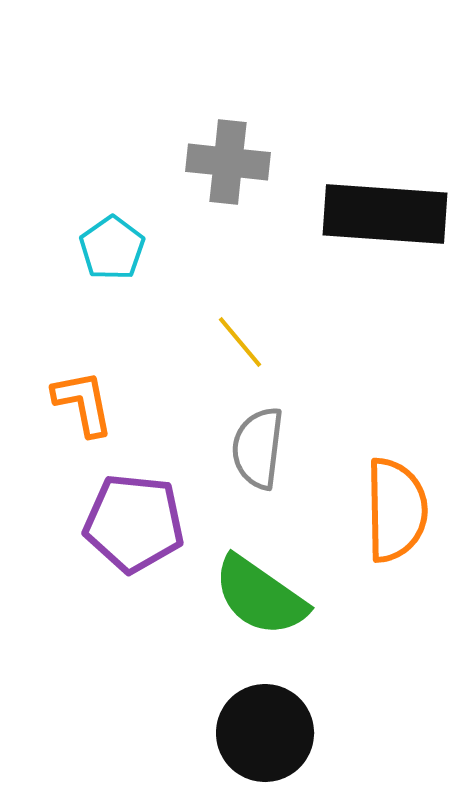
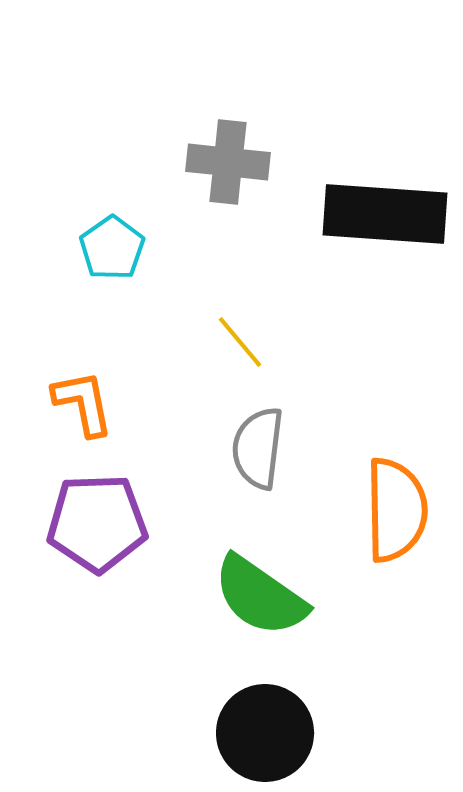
purple pentagon: moved 37 px left; rotated 8 degrees counterclockwise
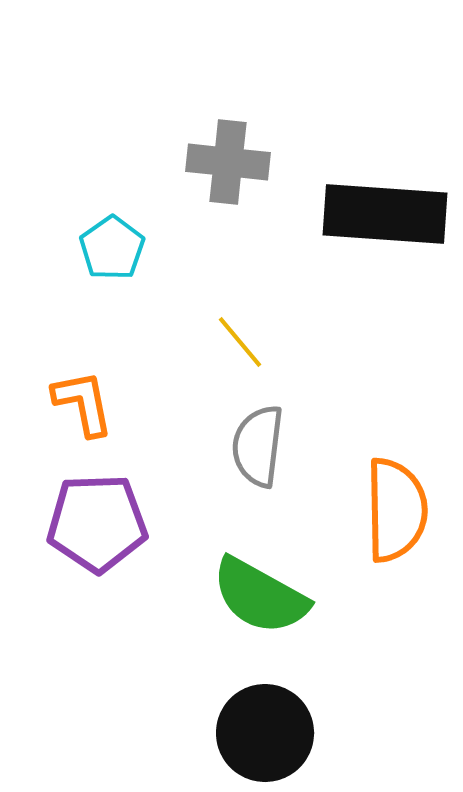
gray semicircle: moved 2 px up
green semicircle: rotated 6 degrees counterclockwise
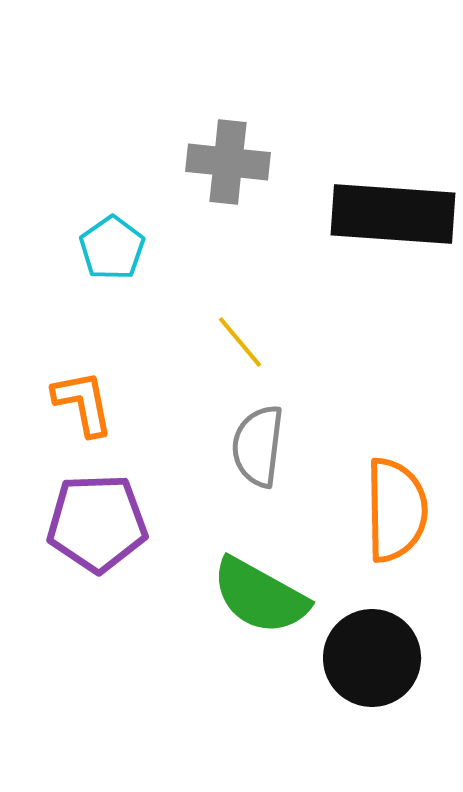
black rectangle: moved 8 px right
black circle: moved 107 px right, 75 px up
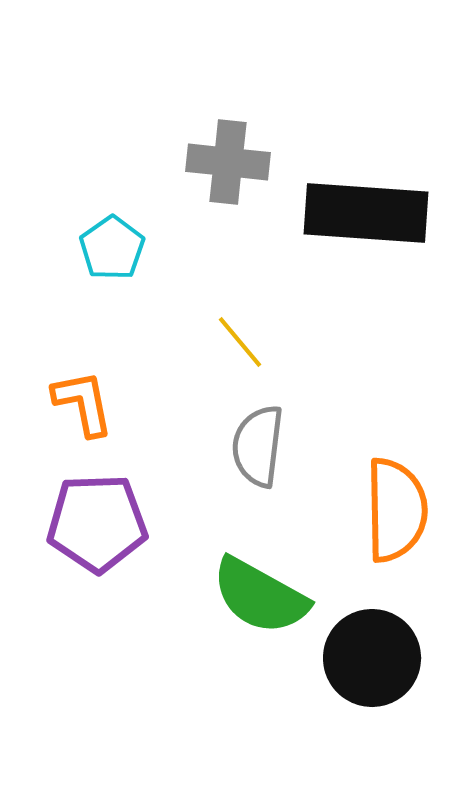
black rectangle: moved 27 px left, 1 px up
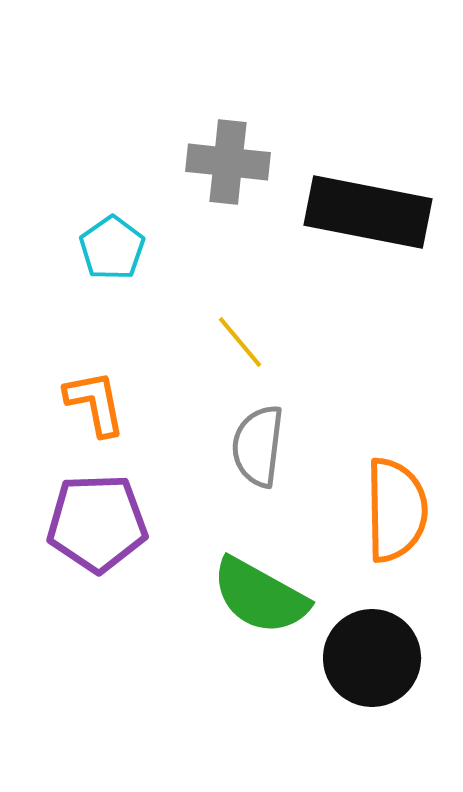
black rectangle: moved 2 px right, 1 px up; rotated 7 degrees clockwise
orange L-shape: moved 12 px right
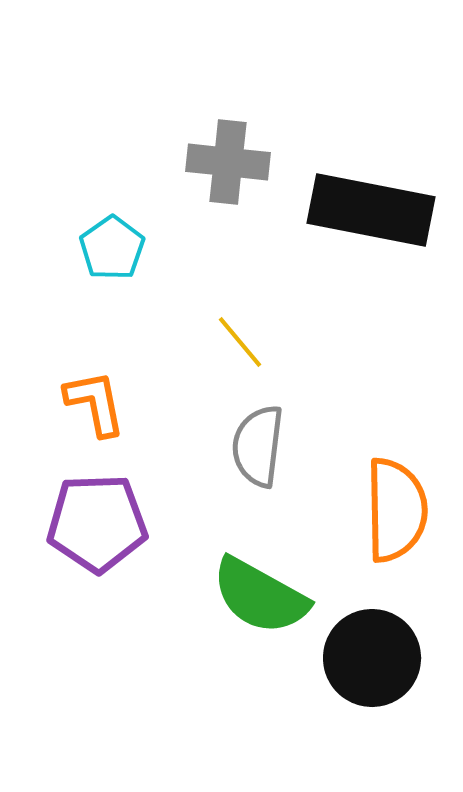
black rectangle: moved 3 px right, 2 px up
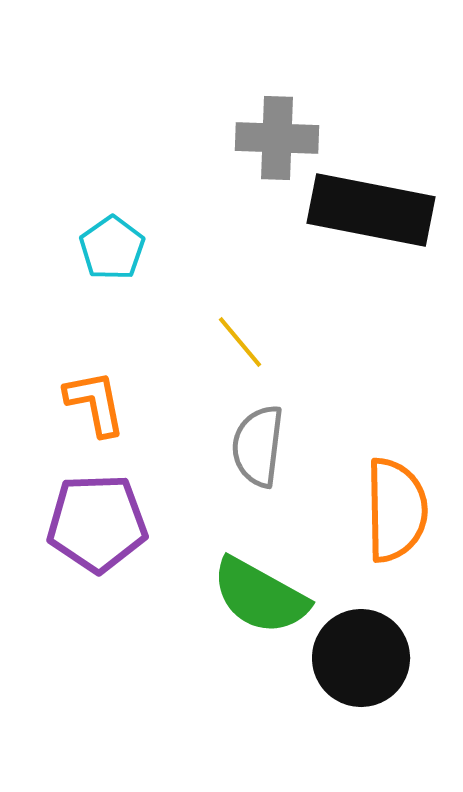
gray cross: moved 49 px right, 24 px up; rotated 4 degrees counterclockwise
black circle: moved 11 px left
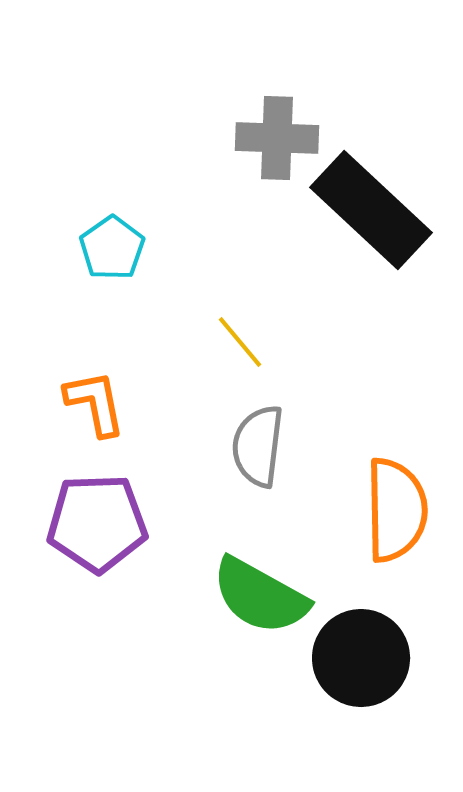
black rectangle: rotated 32 degrees clockwise
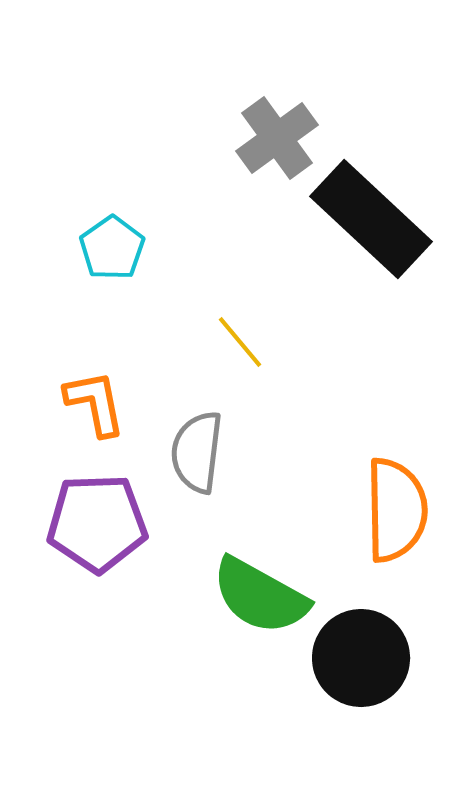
gray cross: rotated 38 degrees counterclockwise
black rectangle: moved 9 px down
gray semicircle: moved 61 px left, 6 px down
